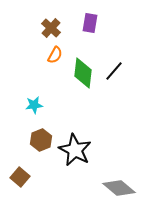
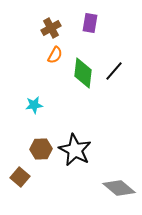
brown cross: rotated 18 degrees clockwise
brown hexagon: moved 9 px down; rotated 20 degrees clockwise
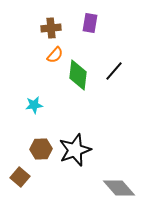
brown cross: rotated 24 degrees clockwise
orange semicircle: rotated 12 degrees clockwise
green diamond: moved 5 px left, 2 px down
black star: rotated 24 degrees clockwise
gray diamond: rotated 8 degrees clockwise
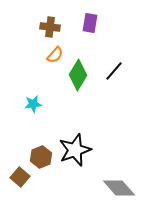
brown cross: moved 1 px left, 1 px up; rotated 12 degrees clockwise
green diamond: rotated 24 degrees clockwise
cyan star: moved 1 px left, 1 px up
brown hexagon: moved 8 px down; rotated 20 degrees counterclockwise
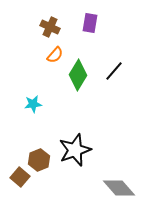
brown cross: rotated 18 degrees clockwise
brown hexagon: moved 2 px left, 3 px down
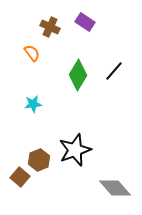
purple rectangle: moved 5 px left, 1 px up; rotated 66 degrees counterclockwise
orange semicircle: moved 23 px left, 2 px up; rotated 78 degrees counterclockwise
gray diamond: moved 4 px left
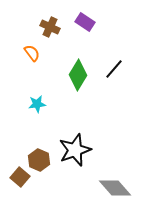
black line: moved 2 px up
cyan star: moved 4 px right
brown hexagon: rotated 15 degrees counterclockwise
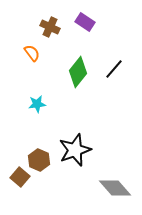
green diamond: moved 3 px up; rotated 8 degrees clockwise
